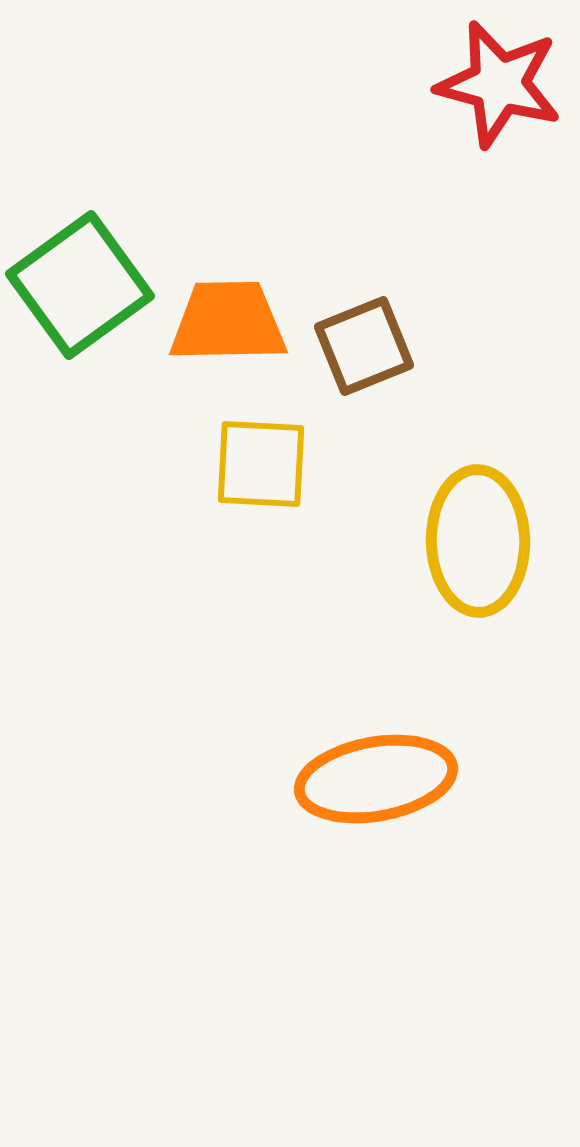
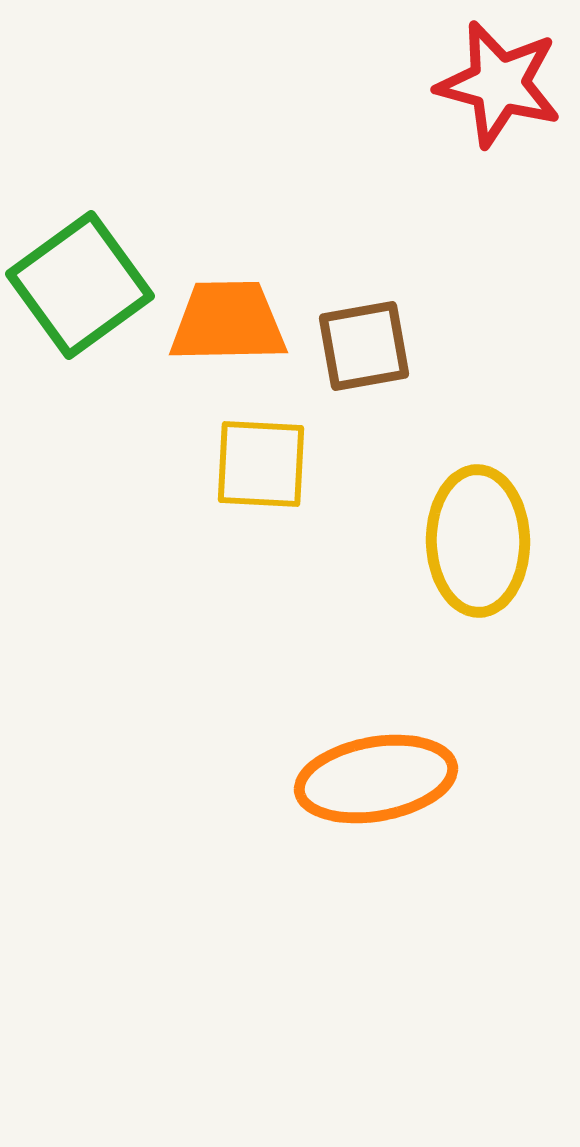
brown square: rotated 12 degrees clockwise
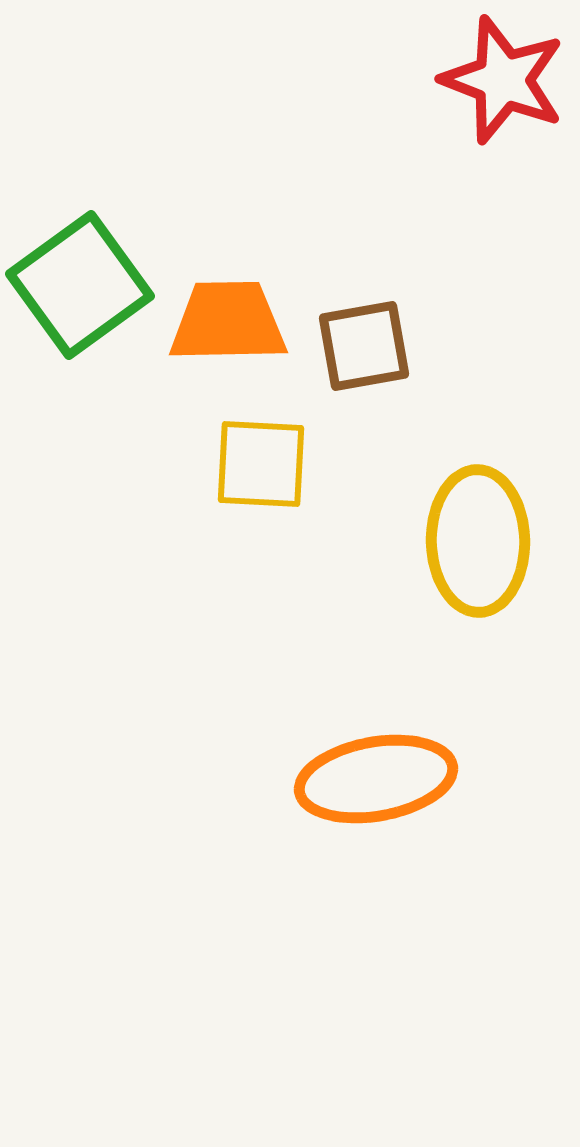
red star: moved 4 px right, 4 px up; rotated 6 degrees clockwise
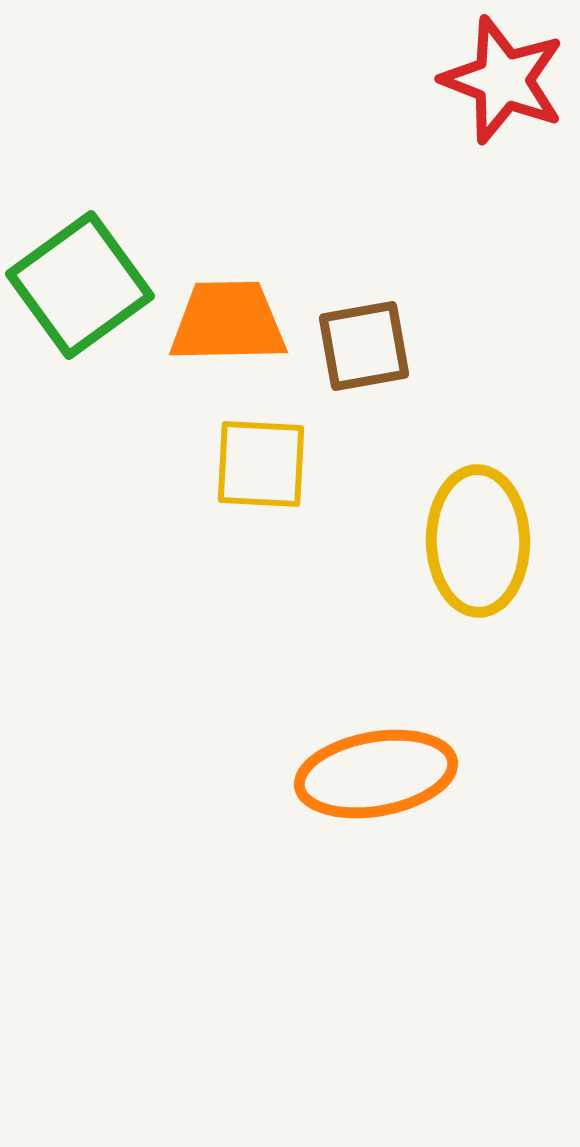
orange ellipse: moved 5 px up
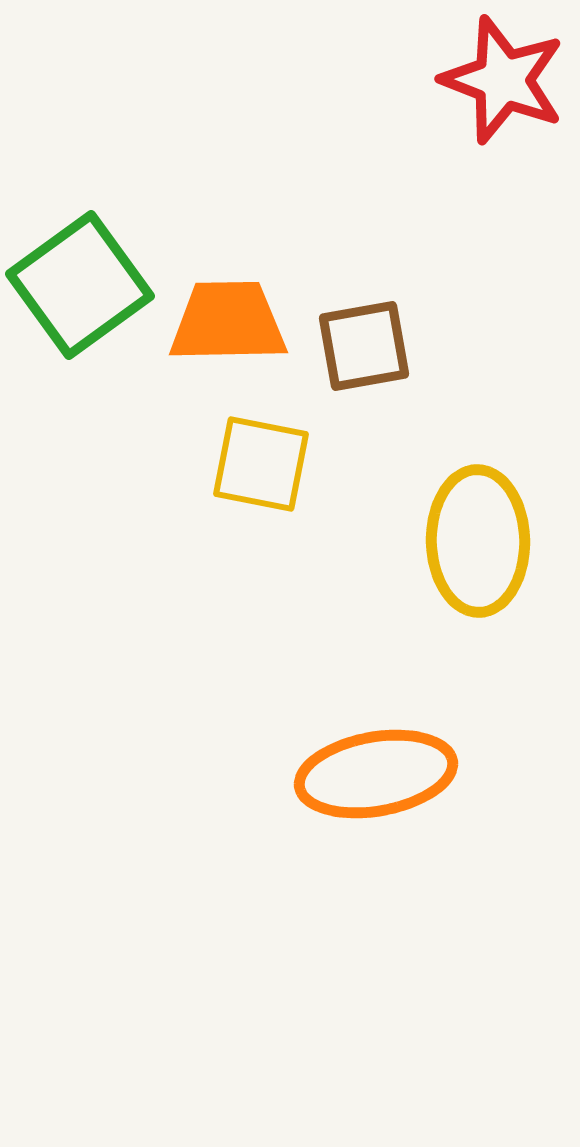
yellow square: rotated 8 degrees clockwise
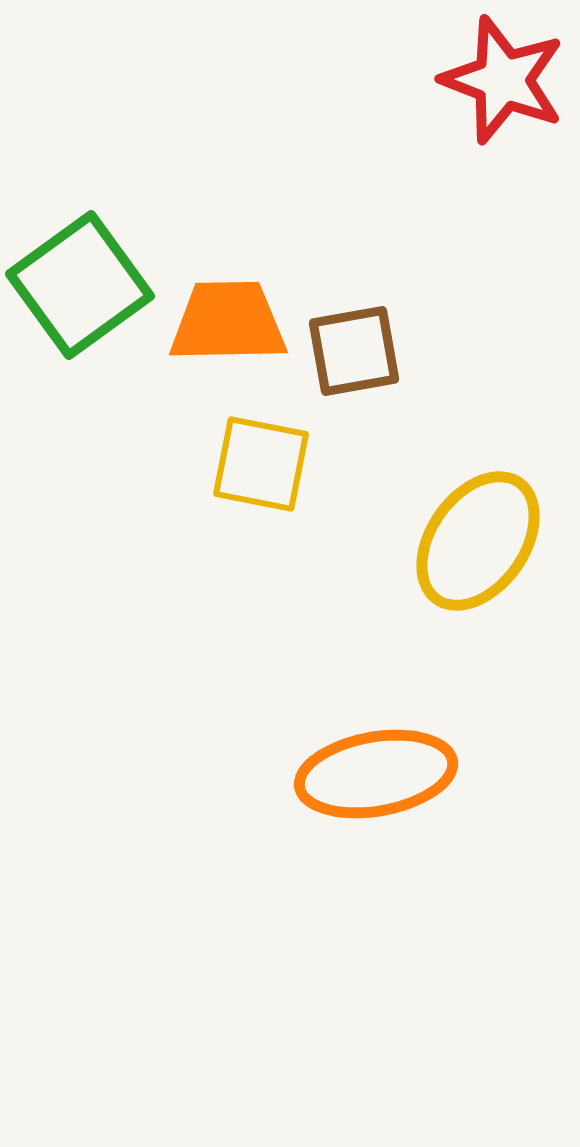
brown square: moved 10 px left, 5 px down
yellow ellipse: rotated 36 degrees clockwise
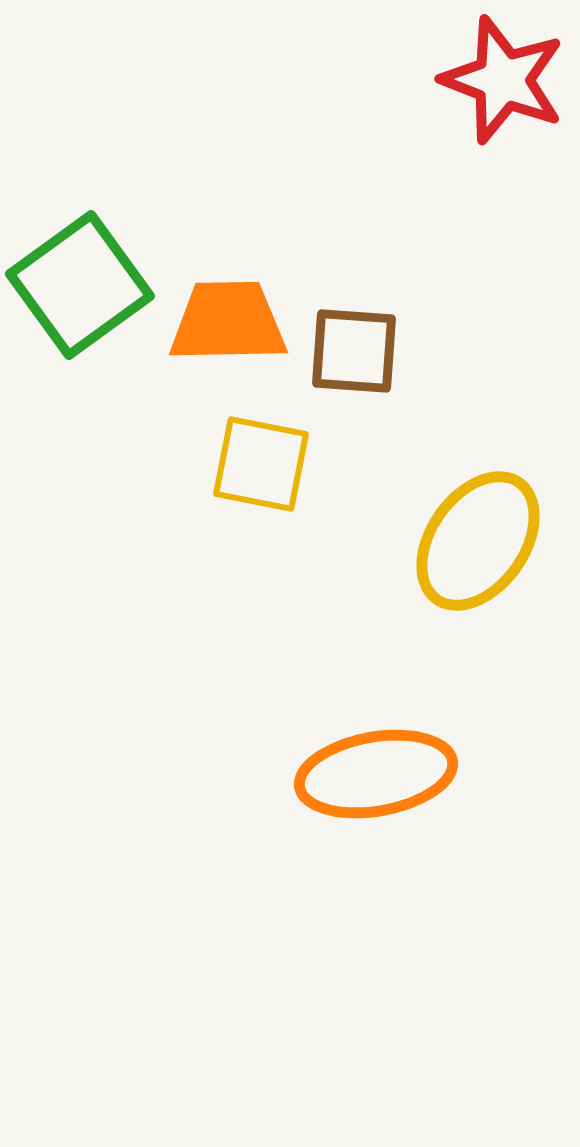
brown square: rotated 14 degrees clockwise
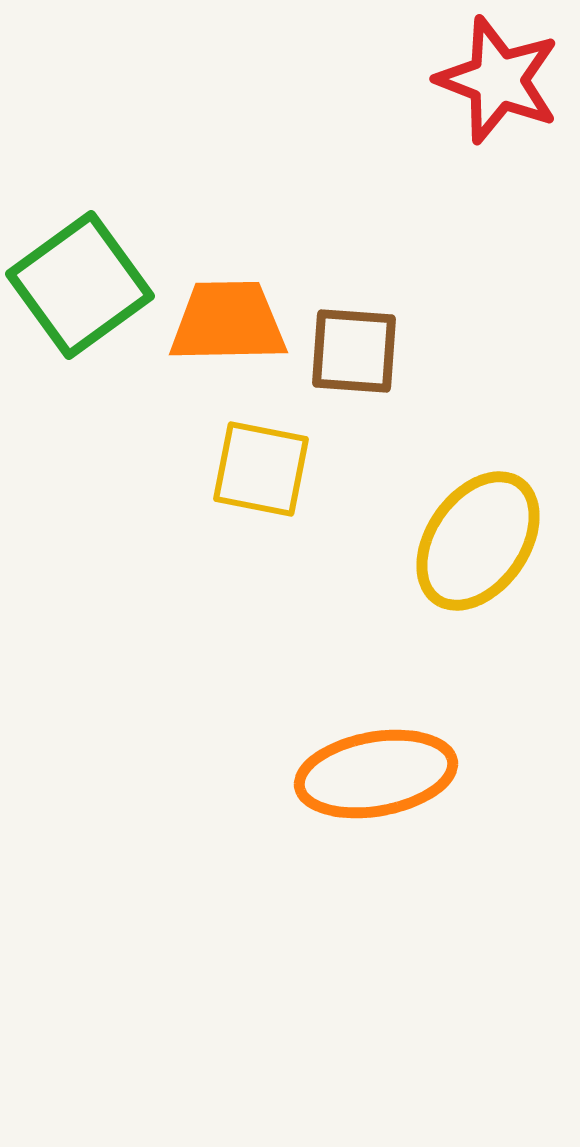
red star: moved 5 px left
yellow square: moved 5 px down
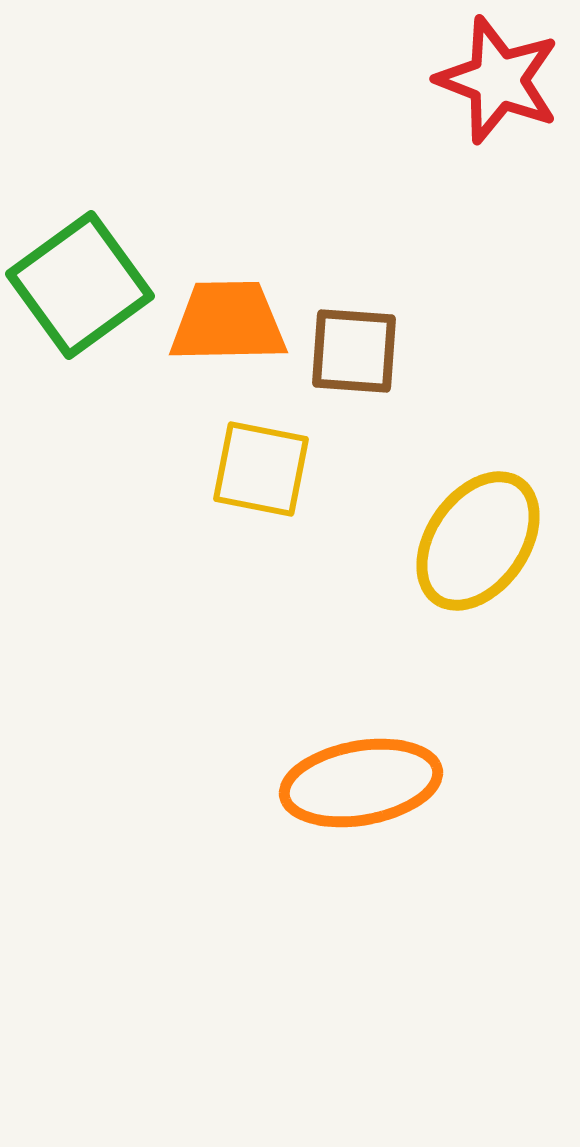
orange ellipse: moved 15 px left, 9 px down
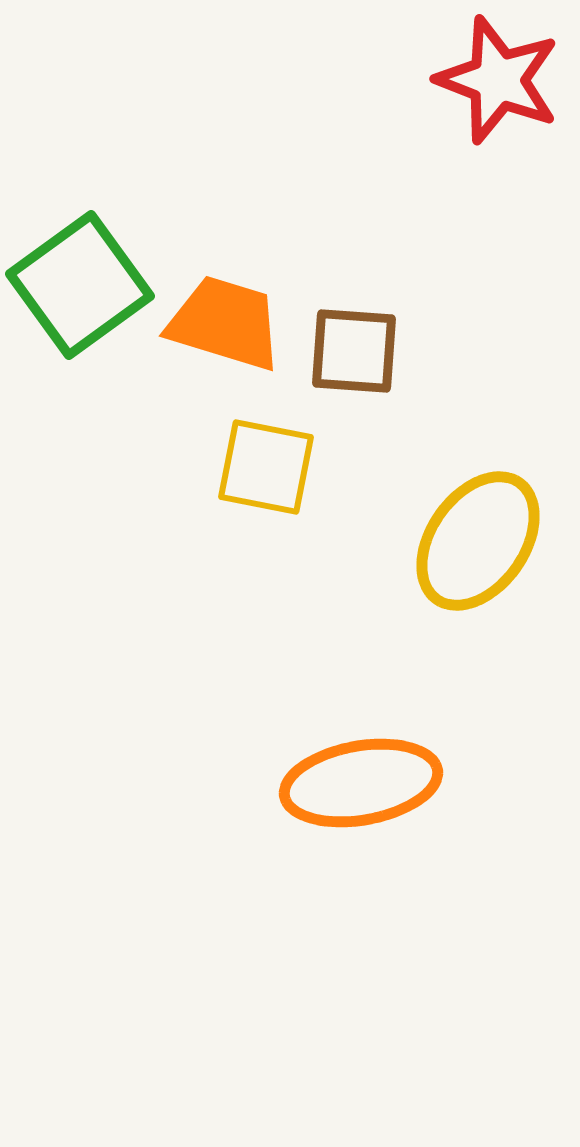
orange trapezoid: moved 3 px left, 1 px down; rotated 18 degrees clockwise
yellow square: moved 5 px right, 2 px up
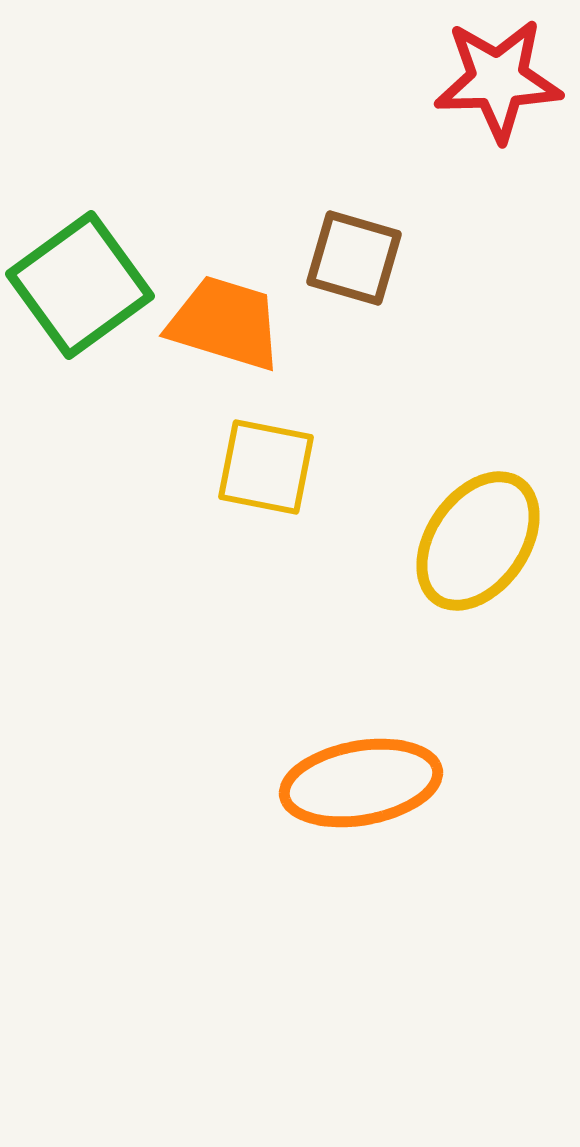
red star: rotated 23 degrees counterclockwise
brown square: moved 93 px up; rotated 12 degrees clockwise
